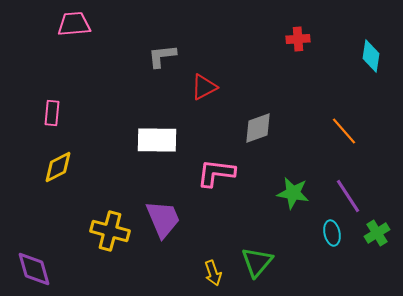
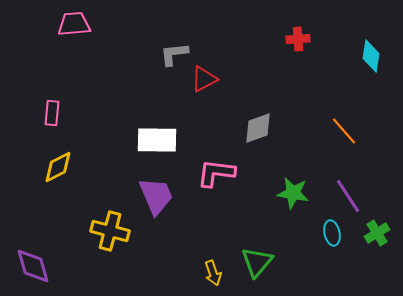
gray L-shape: moved 12 px right, 2 px up
red triangle: moved 8 px up
purple trapezoid: moved 7 px left, 23 px up
purple diamond: moved 1 px left, 3 px up
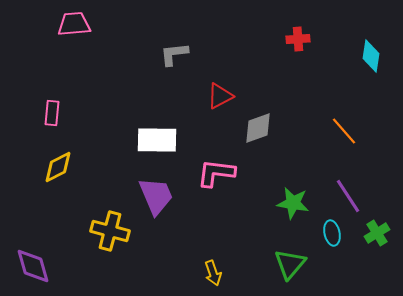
red triangle: moved 16 px right, 17 px down
green star: moved 10 px down
green triangle: moved 33 px right, 2 px down
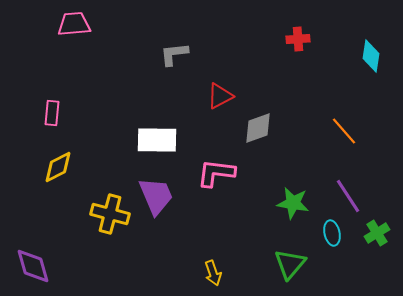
yellow cross: moved 17 px up
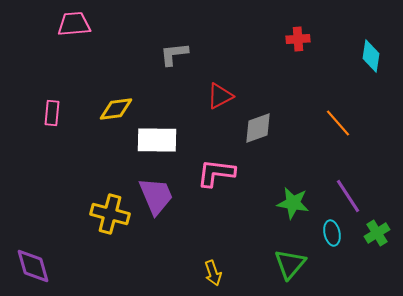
orange line: moved 6 px left, 8 px up
yellow diamond: moved 58 px right, 58 px up; rotated 20 degrees clockwise
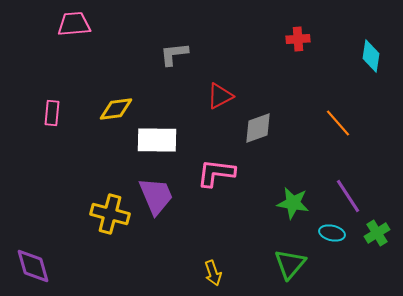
cyan ellipse: rotated 65 degrees counterclockwise
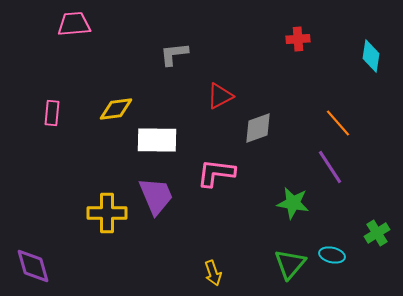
purple line: moved 18 px left, 29 px up
yellow cross: moved 3 px left, 1 px up; rotated 15 degrees counterclockwise
cyan ellipse: moved 22 px down
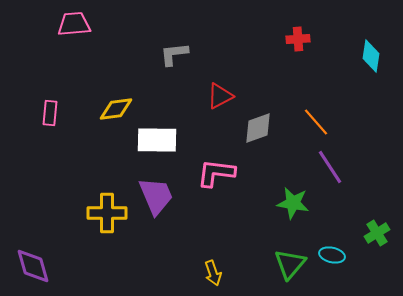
pink rectangle: moved 2 px left
orange line: moved 22 px left, 1 px up
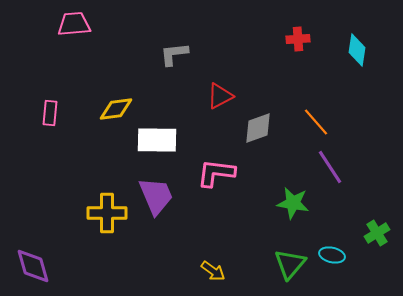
cyan diamond: moved 14 px left, 6 px up
yellow arrow: moved 2 px up; rotated 35 degrees counterclockwise
